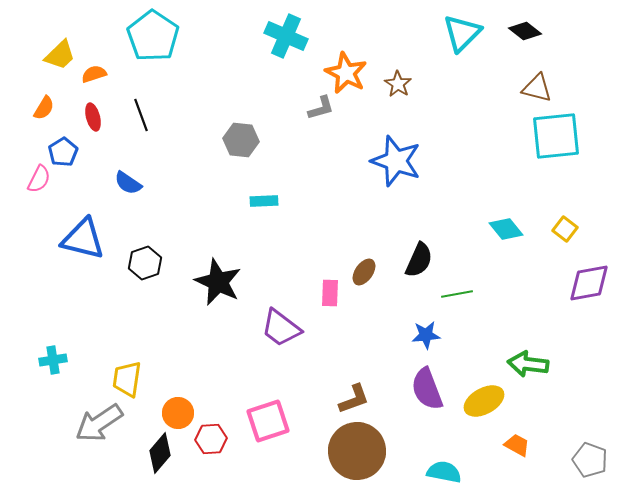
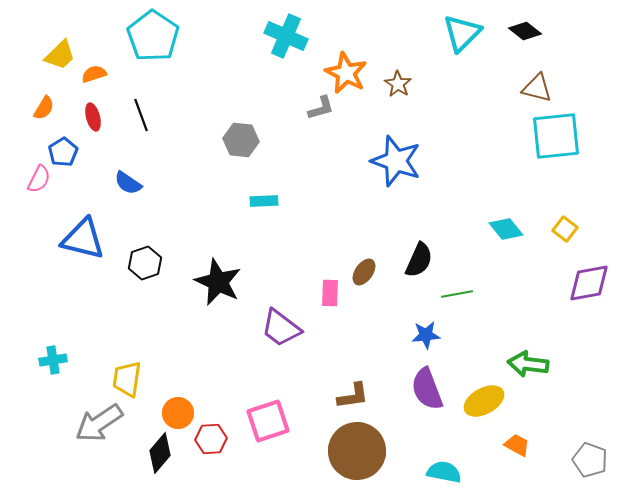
brown L-shape at (354, 399): moved 1 px left, 3 px up; rotated 12 degrees clockwise
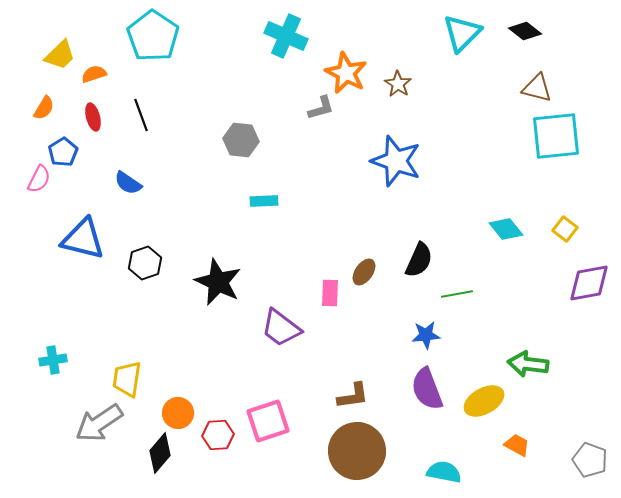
red hexagon at (211, 439): moved 7 px right, 4 px up
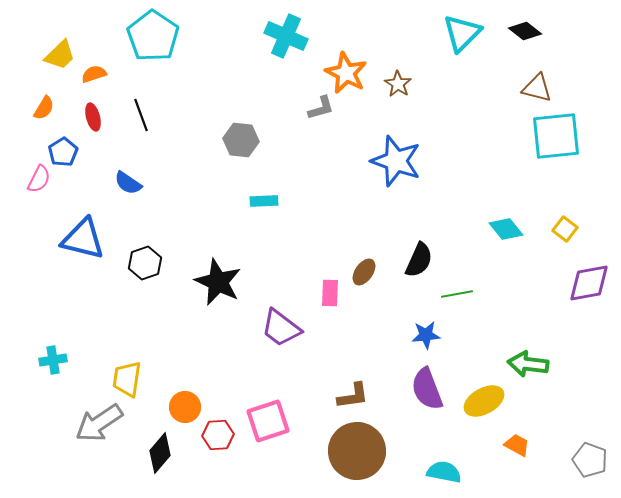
orange circle at (178, 413): moved 7 px right, 6 px up
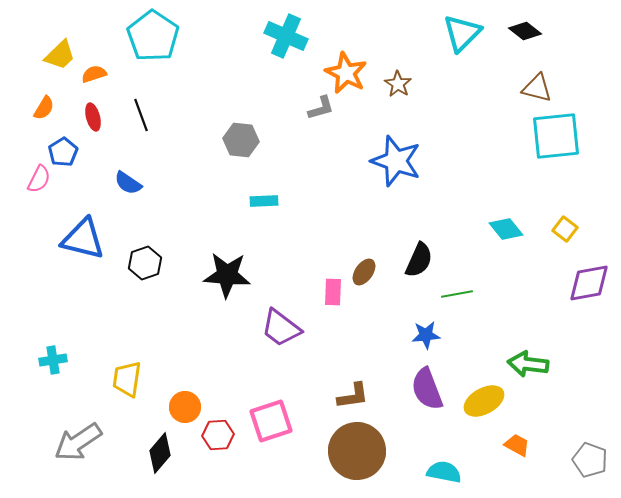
black star at (218, 282): moved 9 px right, 7 px up; rotated 21 degrees counterclockwise
pink rectangle at (330, 293): moved 3 px right, 1 px up
pink square at (268, 421): moved 3 px right
gray arrow at (99, 423): moved 21 px left, 19 px down
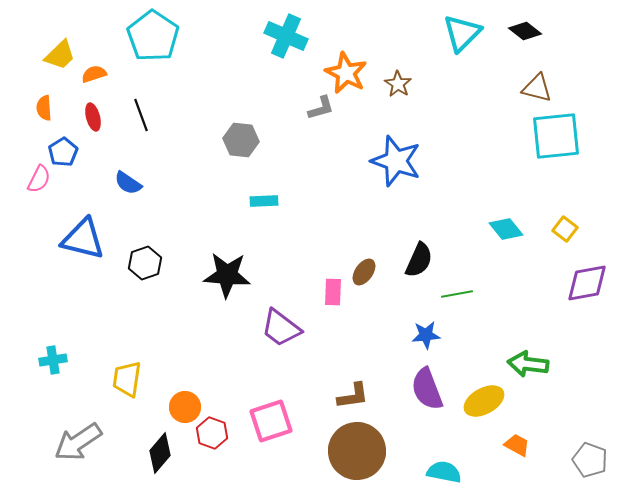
orange semicircle at (44, 108): rotated 145 degrees clockwise
purple diamond at (589, 283): moved 2 px left
red hexagon at (218, 435): moved 6 px left, 2 px up; rotated 24 degrees clockwise
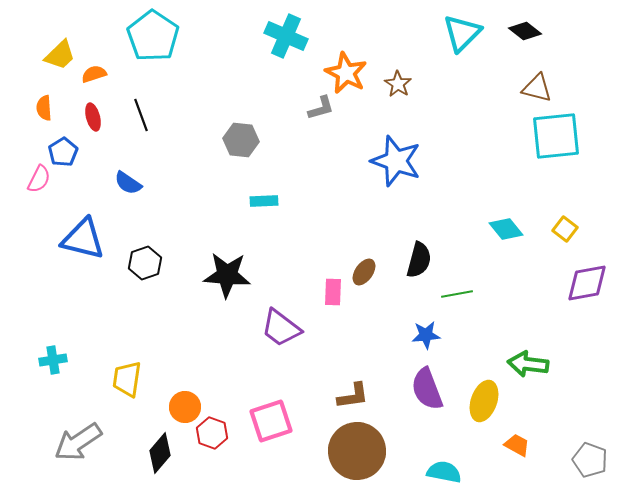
black semicircle at (419, 260): rotated 9 degrees counterclockwise
yellow ellipse at (484, 401): rotated 42 degrees counterclockwise
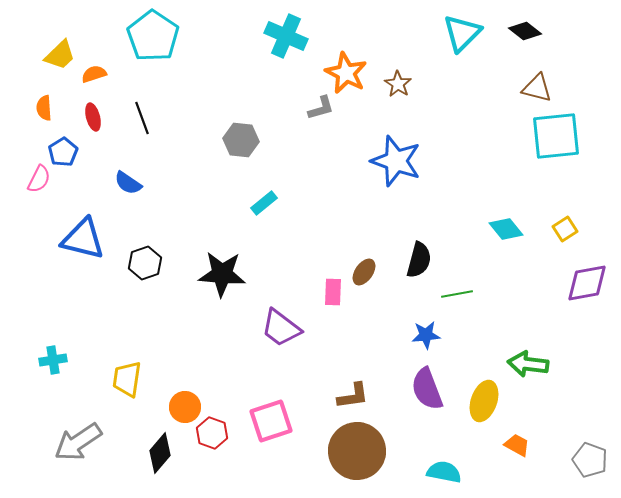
black line at (141, 115): moved 1 px right, 3 px down
cyan rectangle at (264, 201): moved 2 px down; rotated 36 degrees counterclockwise
yellow square at (565, 229): rotated 20 degrees clockwise
black star at (227, 275): moved 5 px left, 1 px up
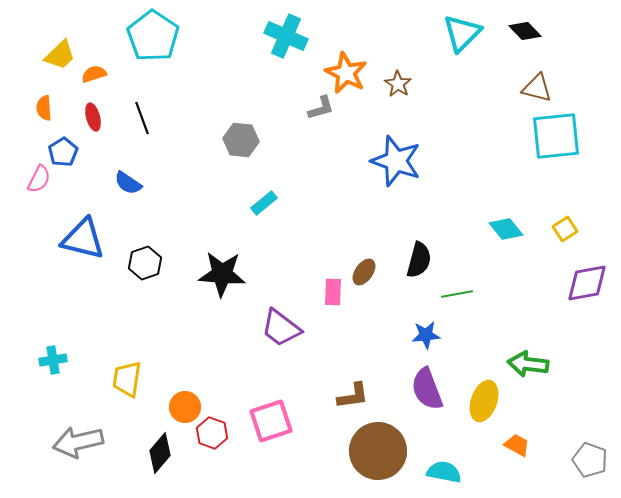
black diamond at (525, 31): rotated 8 degrees clockwise
gray arrow at (78, 442): rotated 21 degrees clockwise
brown circle at (357, 451): moved 21 px right
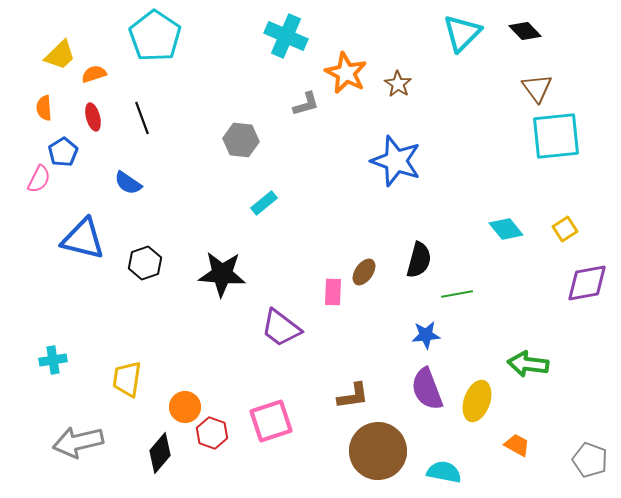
cyan pentagon at (153, 36): moved 2 px right
brown triangle at (537, 88): rotated 40 degrees clockwise
gray L-shape at (321, 108): moved 15 px left, 4 px up
yellow ellipse at (484, 401): moved 7 px left
